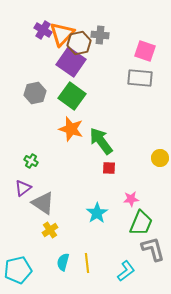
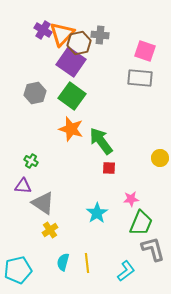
purple triangle: moved 2 px up; rotated 42 degrees clockwise
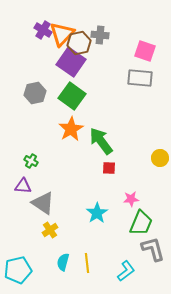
orange star: rotated 25 degrees clockwise
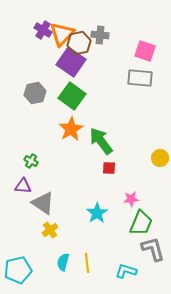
cyan L-shape: rotated 125 degrees counterclockwise
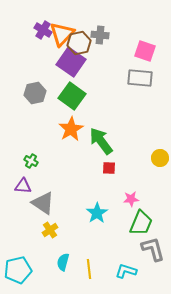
yellow line: moved 2 px right, 6 px down
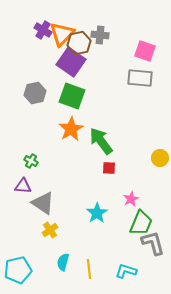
green square: rotated 16 degrees counterclockwise
pink star: rotated 21 degrees counterclockwise
gray L-shape: moved 6 px up
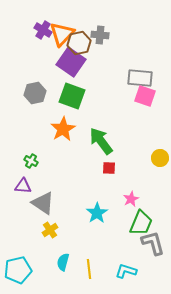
pink square: moved 45 px down
orange star: moved 8 px left
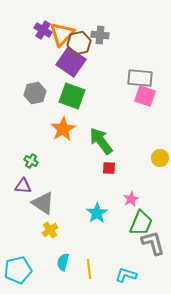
cyan L-shape: moved 4 px down
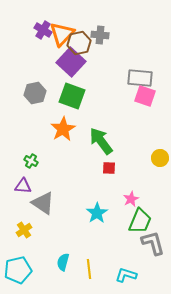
purple square: rotated 8 degrees clockwise
green trapezoid: moved 1 px left, 2 px up
yellow cross: moved 26 px left
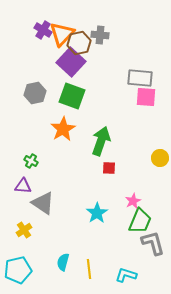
pink square: moved 1 px right, 1 px down; rotated 15 degrees counterclockwise
green arrow: rotated 56 degrees clockwise
pink star: moved 2 px right, 2 px down
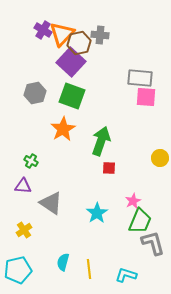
gray triangle: moved 8 px right
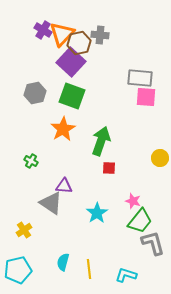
purple triangle: moved 41 px right
pink star: rotated 28 degrees counterclockwise
green trapezoid: rotated 16 degrees clockwise
